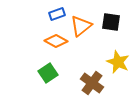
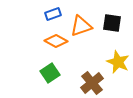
blue rectangle: moved 4 px left
black square: moved 1 px right, 1 px down
orange triangle: rotated 20 degrees clockwise
green square: moved 2 px right
brown cross: rotated 15 degrees clockwise
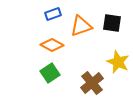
orange diamond: moved 4 px left, 4 px down
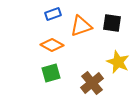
green square: moved 1 px right; rotated 18 degrees clockwise
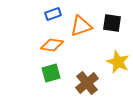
orange diamond: rotated 20 degrees counterclockwise
brown cross: moved 5 px left
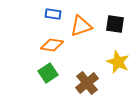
blue rectangle: rotated 28 degrees clockwise
black square: moved 3 px right, 1 px down
green square: moved 3 px left; rotated 18 degrees counterclockwise
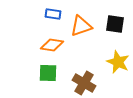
green square: rotated 36 degrees clockwise
brown cross: moved 3 px left; rotated 20 degrees counterclockwise
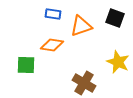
black square: moved 6 px up; rotated 12 degrees clockwise
green square: moved 22 px left, 8 px up
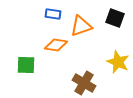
orange diamond: moved 4 px right
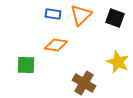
orange triangle: moved 11 px up; rotated 25 degrees counterclockwise
